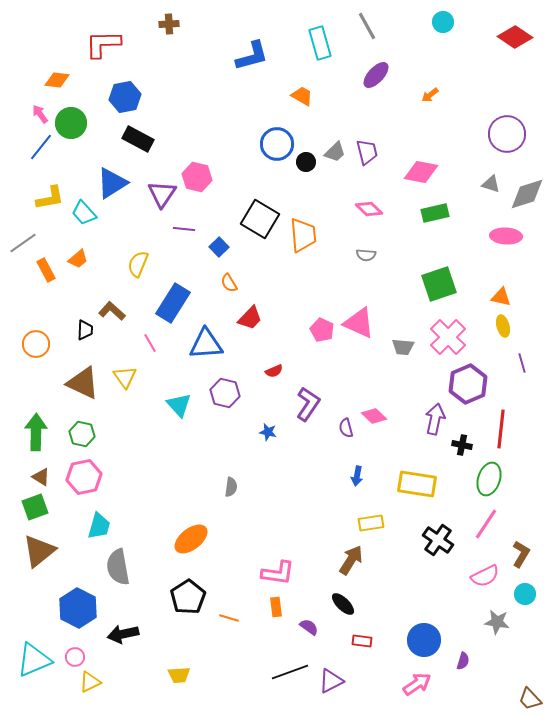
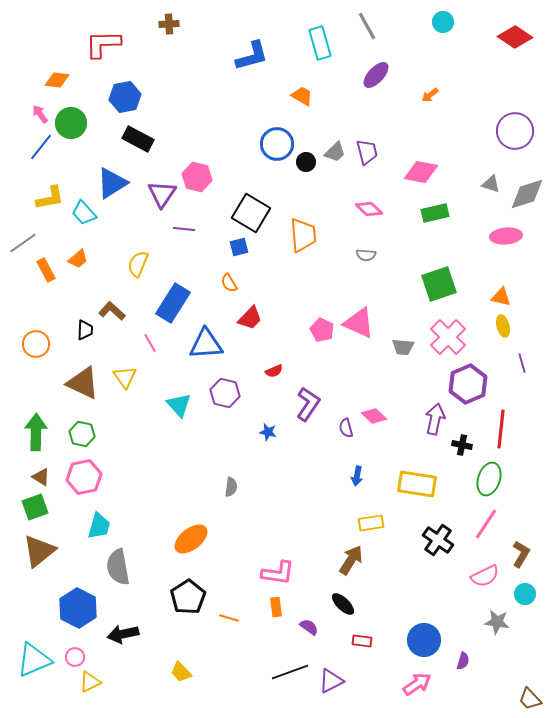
purple circle at (507, 134): moved 8 px right, 3 px up
black square at (260, 219): moved 9 px left, 6 px up
pink ellipse at (506, 236): rotated 8 degrees counterclockwise
blue square at (219, 247): moved 20 px right; rotated 30 degrees clockwise
yellow trapezoid at (179, 675): moved 2 px right, 3 px up; rotated 50 degrees clockwise
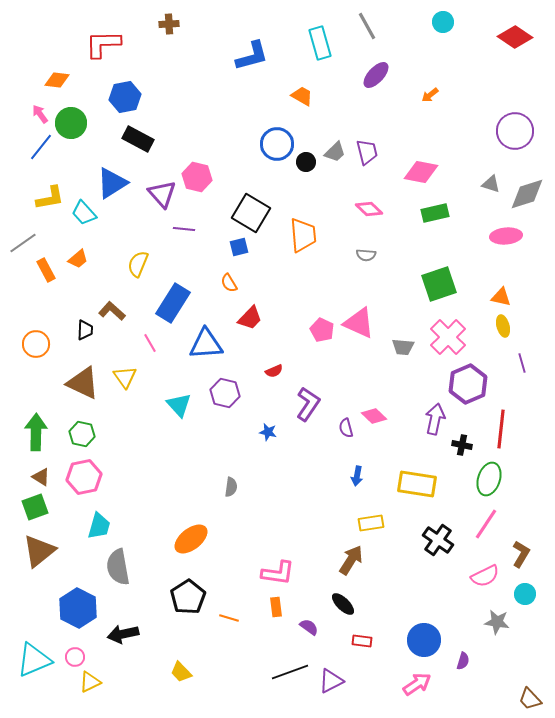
purple triangle at (162, 194): rotated 16 degrees counterclockwise
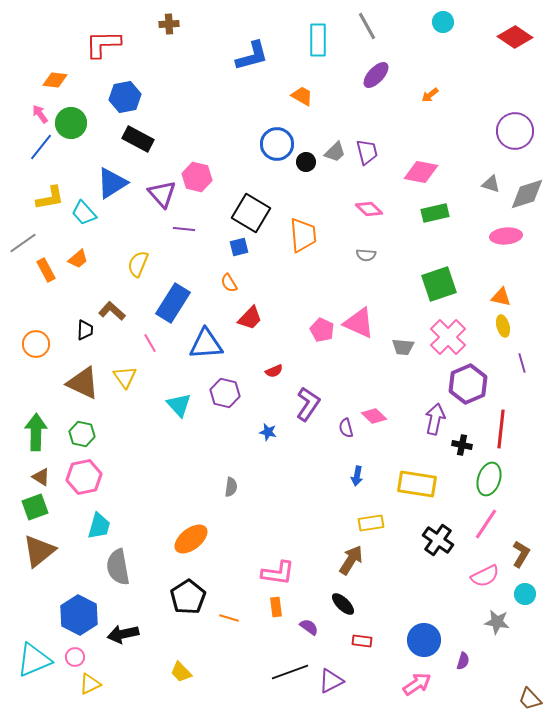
cyan rectangle at (320, 43): moved 2 px left, 3 px up; rotated 16 degrees clockwise
orange diamond at (57, 80): moved 2 px left
blue hexagon at (78, 608): moved 1 px right, 7 px down
yellow triangle at (90, 682): moved 2 px down
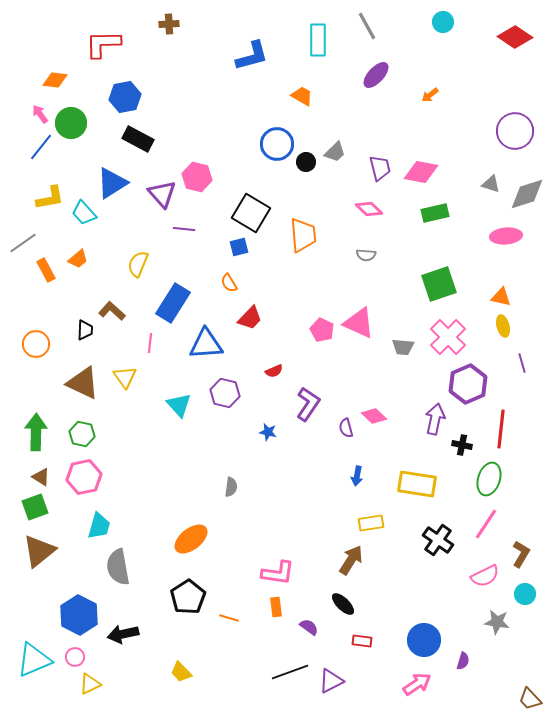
purple trapezoid at (367, 152): moved 13 px right, 16 px down
pink line at (150, 343): rotated 36 degrees clockwise
